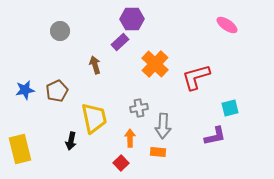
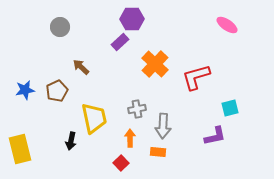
gray circle: moved 4 px up
brown arrow: moved 14 px left, 2 px down; rotated 30 degrees counterclockwise
gray cross: moved 2 px left, 1 px down
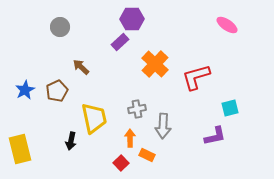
blue star: rotated 18 degrees counterclockwise
orange rectangle: moved 11 px left, 3 px down; rotated 21 degrees clockwise
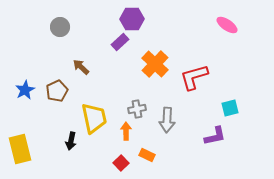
red L-shape: moved 2 px left
gray arrow: moved 4 px right, 6 px up
orange arrow: moved 4 px left, 7 px up
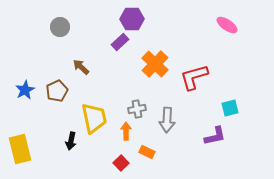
orange rectangle: moved 3 px up
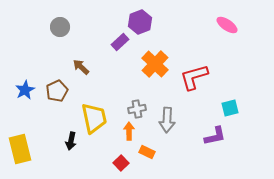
purple hexagon: moved 8 px right, 3 px down; rotated 20 degrees counterclockwise
orange arrow: moved 3 px right
